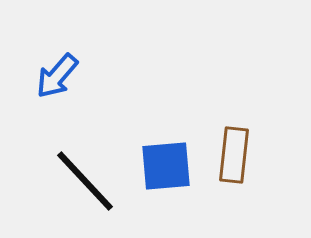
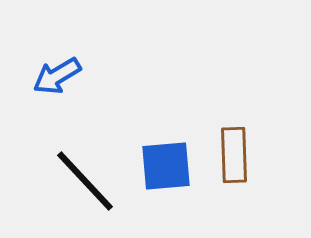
blue arrow: rotated 18 degrees clockwise
brown rectangle: rotated 8 degrees counterclockwise
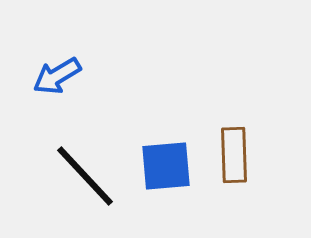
black line: moved 5 px up
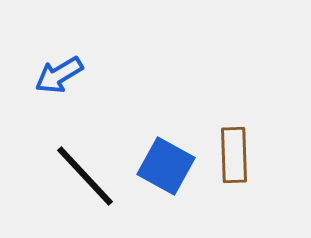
blue arrow: moved 2 px right, 1 px up
blue square: rotated 34 degrees clockwise
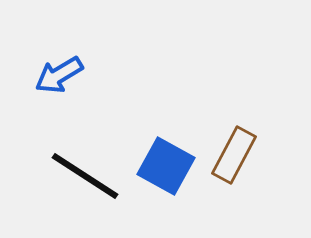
brown rectangle: rotated 30 degrees clockwise
black line: rotated 14 degrees counterclockwise
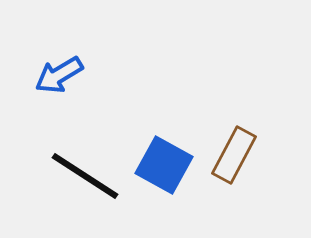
blue square: moved 2 px left, 1 px up
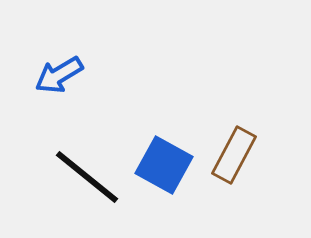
black line: moved 2 px right, 1 px down; rotated 6 degrees clockwise
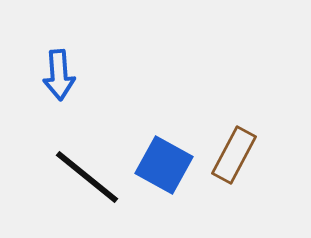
blue arrow: rotated 63 degrees counterclockwise
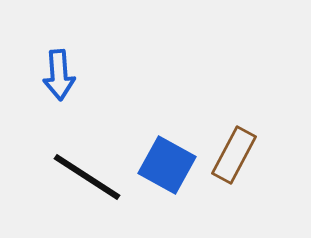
blue square: moved 3 px right
black line: rotated 6 degrees counterclockwise
